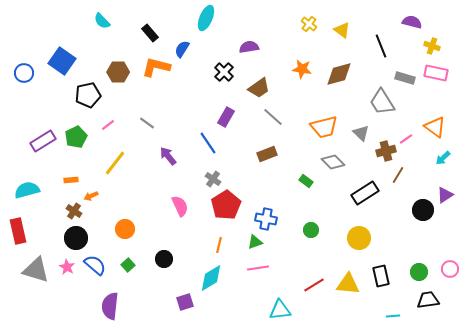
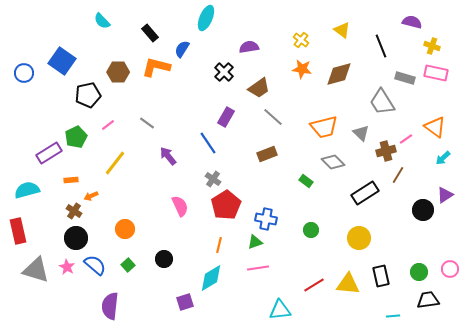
yellow cross at (309, 24): moved 8 px left, 16 px down
purple rectangle at (43, 141): moved 6 px right, 12 px down
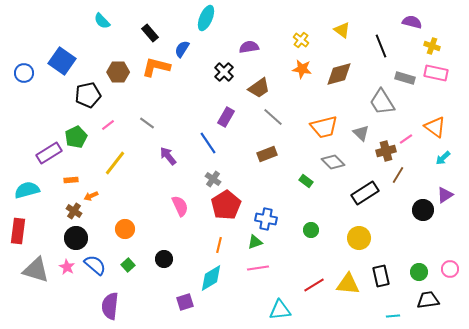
red rectangle at (18, 231): rotated 20 degrees clockwise
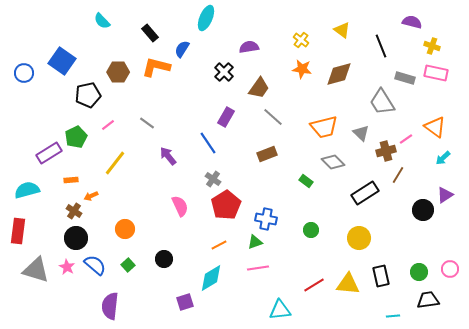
brown trapezoid at (259, 88): rotated 20 degrees counterclockwise
orange line at (219, 245): rotated 49 degrees clockwise
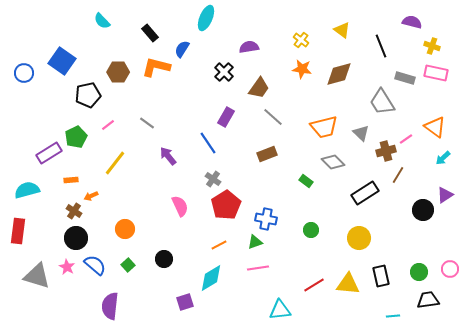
gray triangle at (36, 270): moved 1 px right, 6 px down
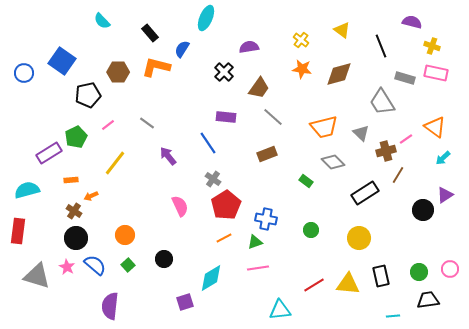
purple rectangle at (226, 117): rotated 66 degrees clockwise
orange circle at (125, 229): moved 6 px down
orange line at (219, 245): moved 5 px right, 7 px up
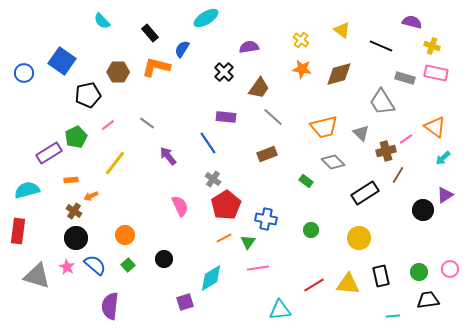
cyan ellipse at (206, 18): rotated 35 degrees clockwise
black line at (381, 46): rotated 45 degrees counterclockwise
green triangle at (255, 242): moved 7 px left; rotated 35 degrees counterclockwise
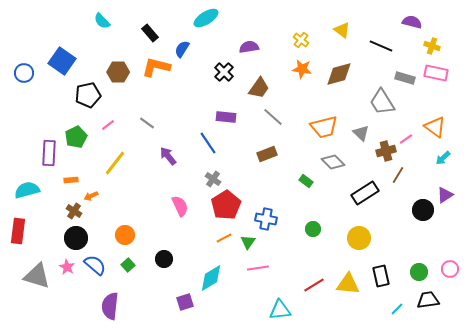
purple rectangle at (49, 153): rotated 55 degrees counterclockwise
green circle at (311, 230): moved 2 px right, 1 px up
cyan line at (393, 316): moved 4 px right, 7 px up; rotated 40 degrees counterclockwise
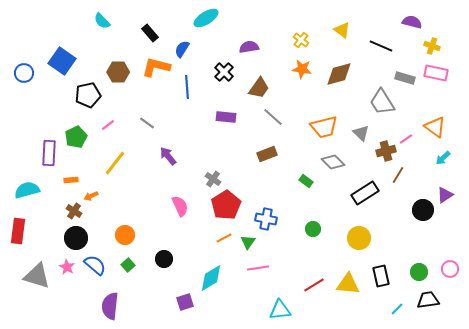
blue line at (208, 143): moved 21 px left, 56 px up; rotated 30 degrees clockwise
